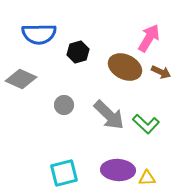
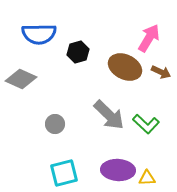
gray circle: moved 9 px left, 19 px down
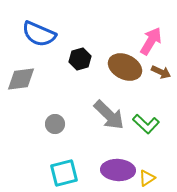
blue semicircle: rotated 24 degrees clockwise
pink arrow: moved 2 px right, 3 px down
black hexagon: moved 2 px right, 7 px down
gray diamond: rotated 32 degrees counterclockwise
yellow triangle: rotated 30 degrees counterclockwise
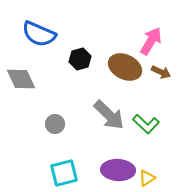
gray diamond: rotated 72 degrees clockwise
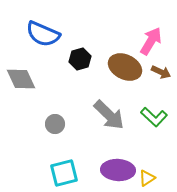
blue semicircle: moved 4 px right
green L-shape: moved 8 px right, 7 px up
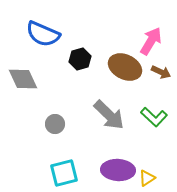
gray diamond: moved 2 px right
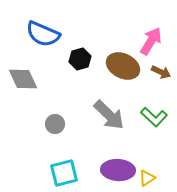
brown ellipse: moved 2 px left, 1 px up
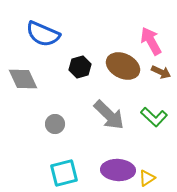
pink arrow: rotated 60 degrees counterclockwise
black hexagon: moved 8 px down
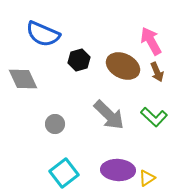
black hexagon: moved 1 px left, 7 px up
brown arrow: moved 4 px left; rotated 42 degrees clockwise
cyan square: rotated 24 degrees counterclockwise
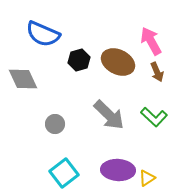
brown ellipse: moved 5 px left, 4 px up
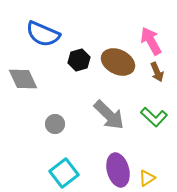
purple ellipse: rotated 72 degrees clockwise
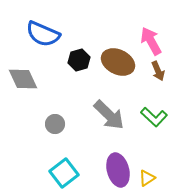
brown arrow: moved 1 px right, 1 px up
